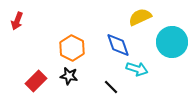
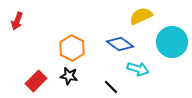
yellow semicircle: moved 1 px right, 1 px up
blue diamond: moved 2 px right, 1 px up; rotated 36 degrees counterclockwise
cyan arrow: moved 1 px right
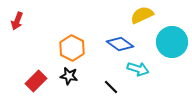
yellow semicircle: moved 1 px right, 1 px up
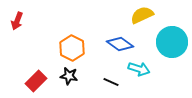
cyan arrow: moved 1 px right
black line: moved 5 px up; rotated 21 degrees counterclockwise
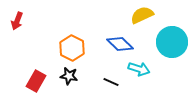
blue diamond: rotated 8 degrees clockwise
red rectangle: rotated 15 degrees counterclockwise
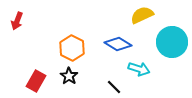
blue diamond: moved 2 px left; rotated 12 degrees counterclockwise
black star: rotated 24 degrees clockwise
black line: moved 3 px right, 5 px down; rotated 21 degrees clockwise
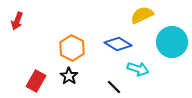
cyan arrow: moved 1 px left
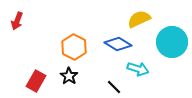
yellow semicircle: moved 3 px left, 4 px down
orange hexagon: moved 2 px right, 1 px up
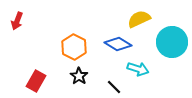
black star: moved 10 px right
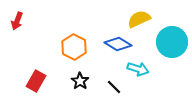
black star: moved 1 px right, 5 px down
